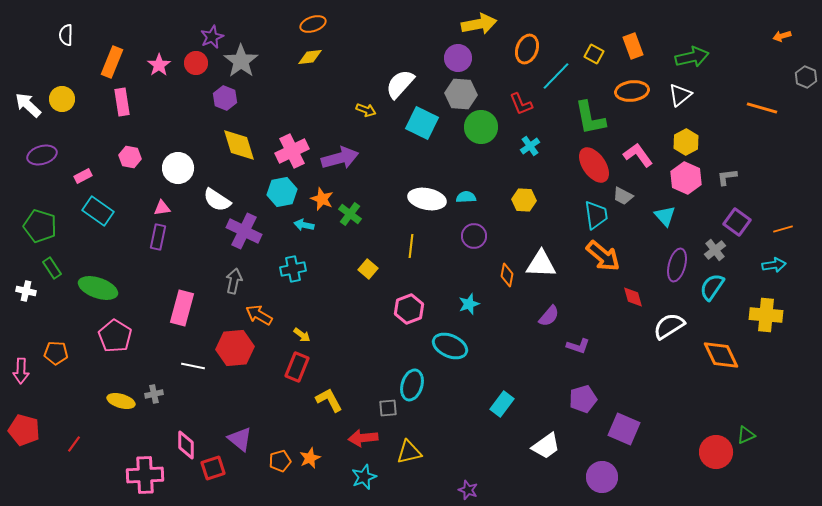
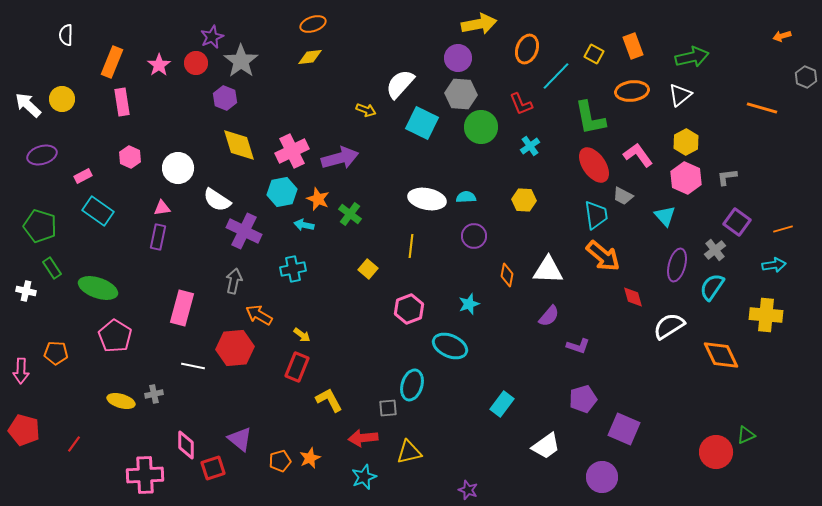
pink hexagon at (130, 157): rotated 15 degrees clockwise
orange star at (322, 199): moved 4 px left
white triangle at (541, 264): moved 7 px right, 6 px down
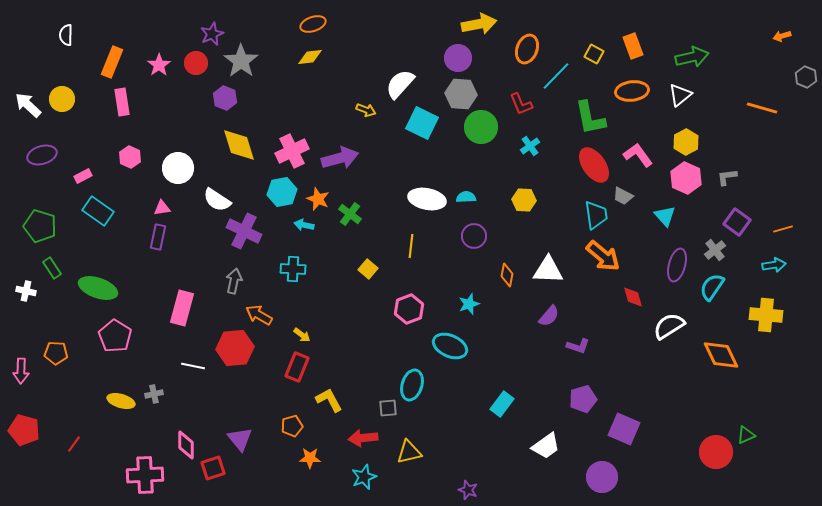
purple star at (212, 37): moved 3 px up
cyan cross at (293, 269): rotated 15 degrees clockwise
purple triangle at (240, 439): rotated 12 degrees clockwise
orange star at (310, 458): rotated 25 degrees clockwise
orange pentagon at (280, 461): moved 12 px right, 35 px up
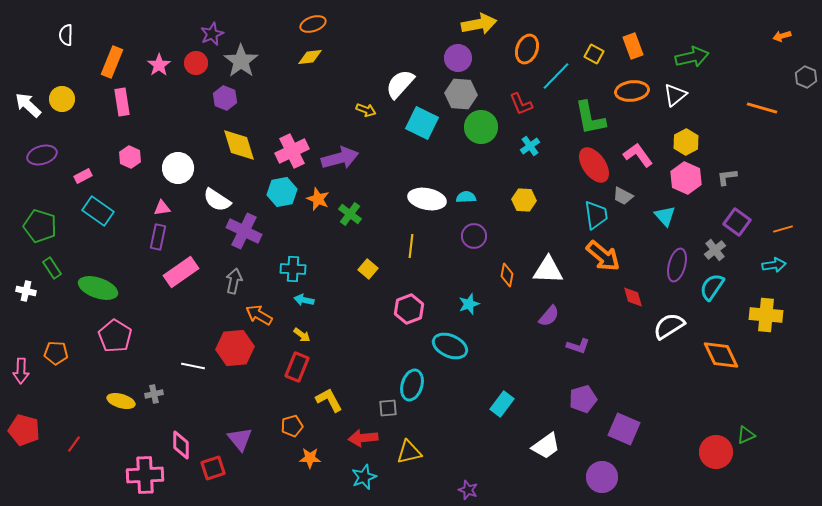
white triangle at (680, 95): moved 5 px left
cyan arrow at (304, 225): moved 75 px down
pink rectangle at (182, 308): moved 1 px left, 36 px up; rotated 40 degrees clockwise
pink diamond at (186, 445): moved 5 px left
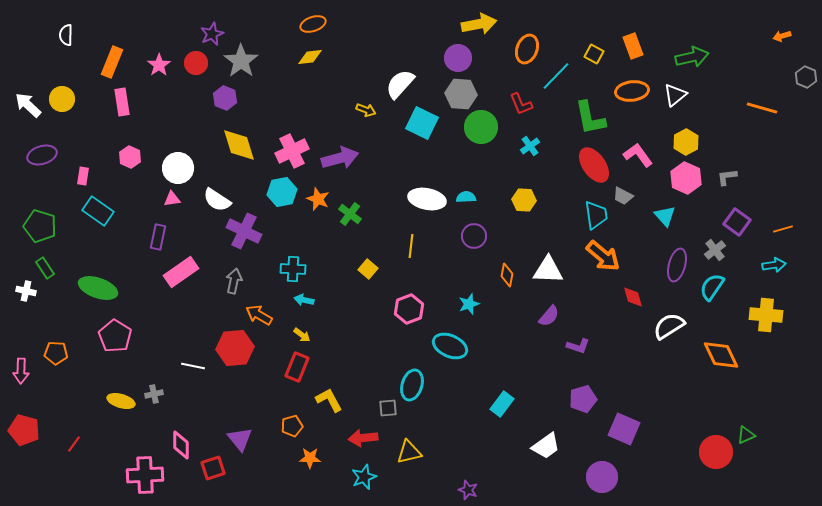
pink rectangle at (83, 176): rotated 54 degrees counterclockwise
pink triangle at (162, 208): moved 10 px right, 9 px up
green rectangle at (52, 268): moved 7 px left
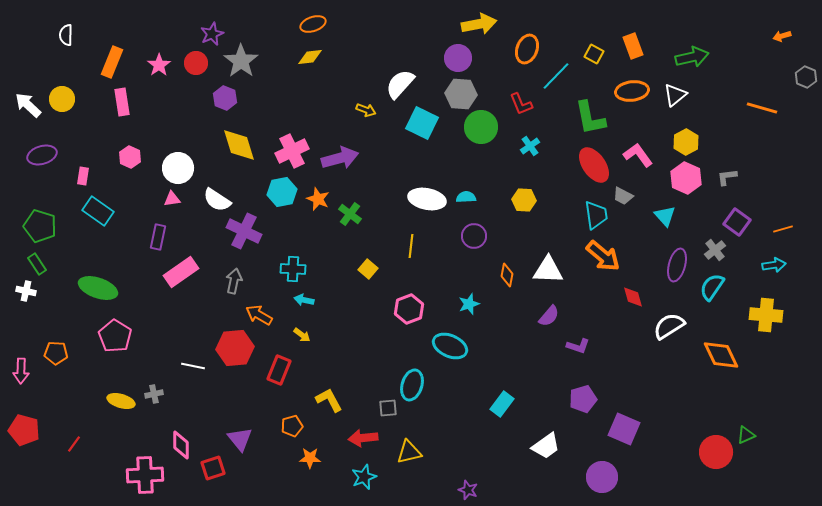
green rectangle at (45, 268): moved 8 px left, 4 px up
red rectangle at (297, 367): moved 18 px left, 3 px down
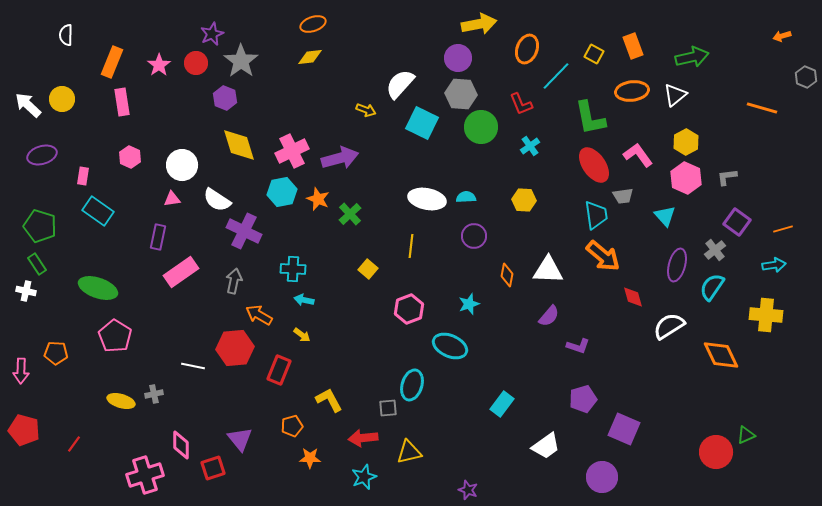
white circle at (178, 168): moved 4 px right, 3 px up
gray trapezoid at (623, 196): rotated 35 degrees counterclockwise
green cross at (350, 214): rotated 10 degrees clockwise
pink cross at (145, 475): rotated 15 degrees counterclockwise
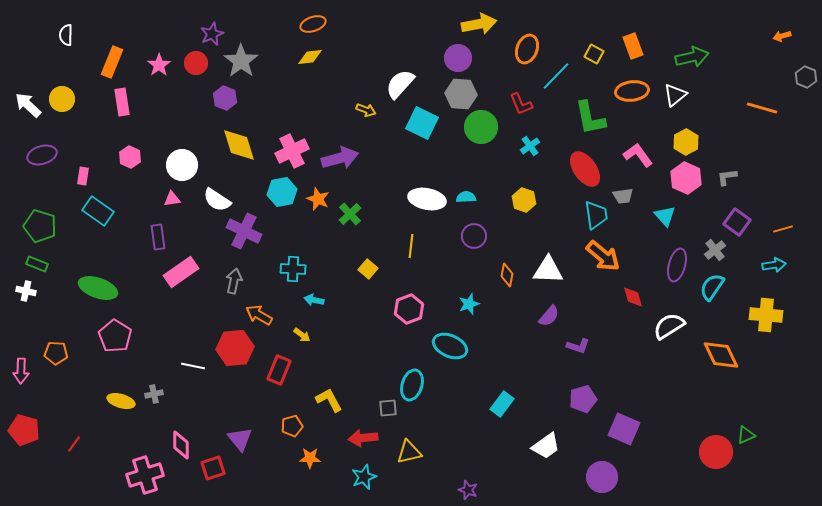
red ellipse at (594, 165): moved 9 px left, 4 px down
yellow hexagon at (524, 200): rotated 15 degrees clockwise
purple rectangle at (158, 237): rotated 20 degrees counterclockwise
green rectangle at (37, 264): rotated 35 degrees counterclockwise
cyan arrow at (304, 300): moved 10 px right
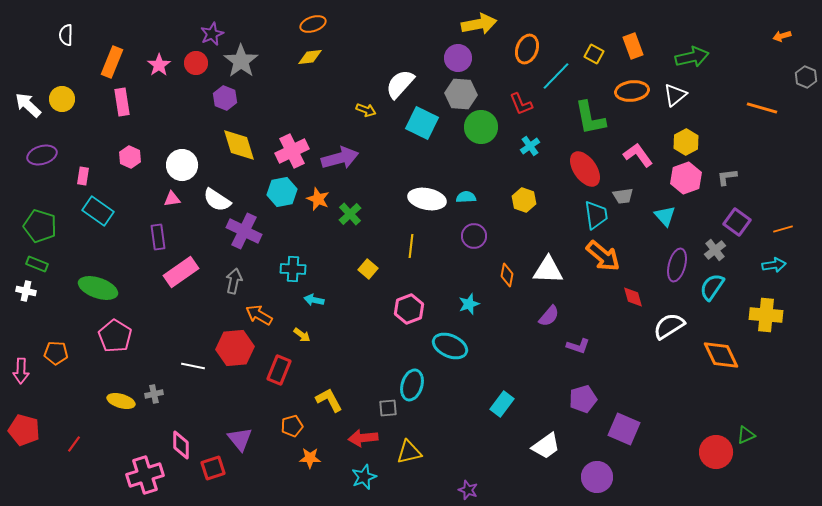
pink hexagon at (686, 178): rotated 16 degrees clockwise
purple circle at (602, 477): moved 5 px left
